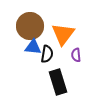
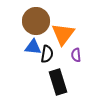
brown circle: moved 6 px right, 5 px up
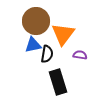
blue triangle: moved 2 px up; rotated 18 degrees counterclockwise
purple semicircle: moved 4 px right; rotated 104 degrees clockwise
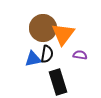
brown circle: moved 7 px right, 7 px down
blue triangle: moved 14 px down
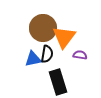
orange triangle: moved 1 px right, 3 px down
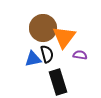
black semicircle: rotated 24 degrees counterclockwise
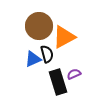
brown circle: moved 4 px left, 2 px up
orange triangle: rotated 25 degrees clockwise
purple semicircle: moved 6 px left, 19 px down; rotated 32 degrees counterclockwise
blue triangle: rotated 12 degrees counterclockwise
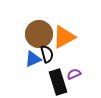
brown circle: moved 8 px down
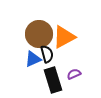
black rectangle: moved 5 px left, 2 px up
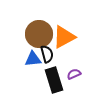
blue triangle: rotated 18 degrees clockwise
black rectangle: moved 1 px right
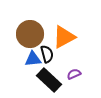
brown circle: moved 9 px left
black rectangle: moved 5 px left; rotated 30 degrees counterclockwise
